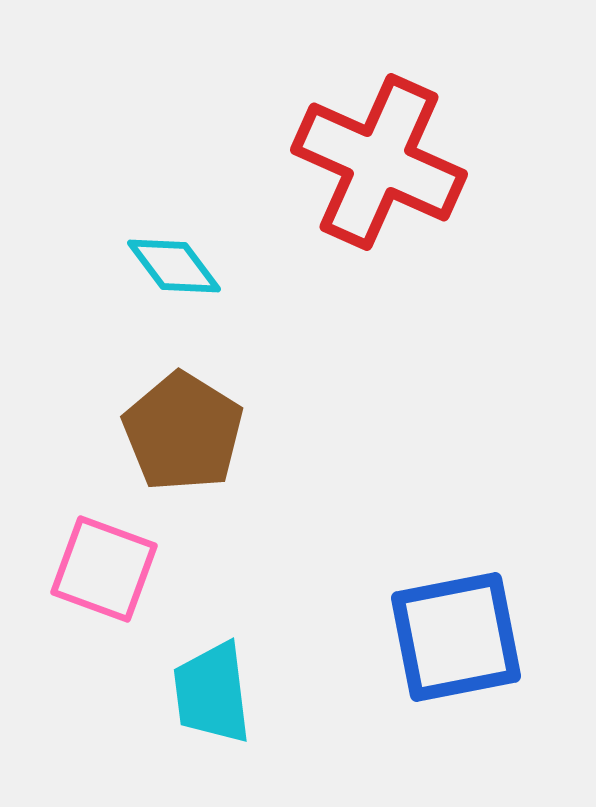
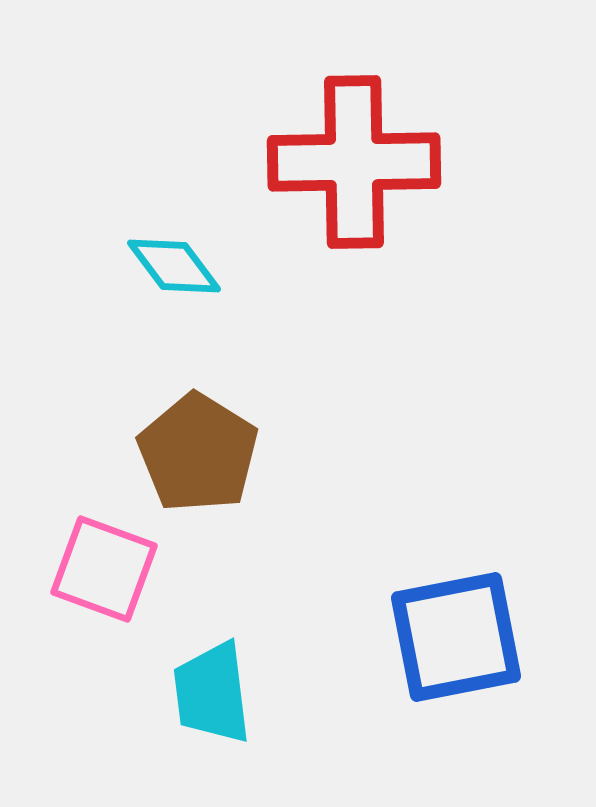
red cross: moved 25 px left; rotated 25 degrees counterclockwise
brown pentagon: moved 15 px right, 21 px down
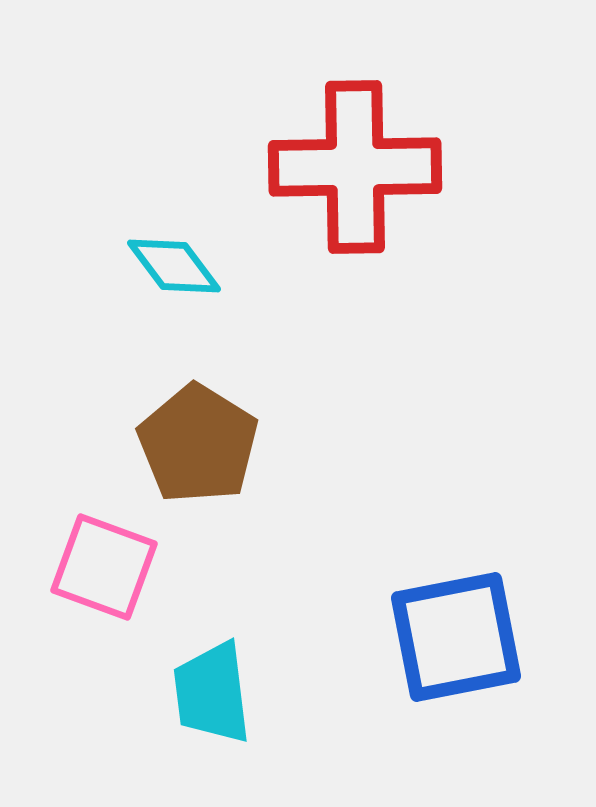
red cross: moved 1 px right, 5 px down
brown pentagon: moved 9 px up
pink square: moved 2 px up
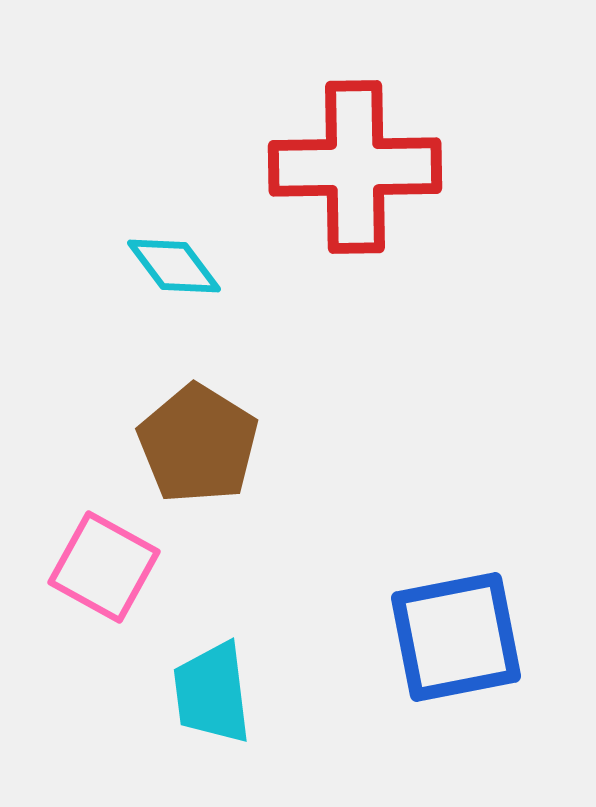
pink square: rotated 9 degrees clockwise
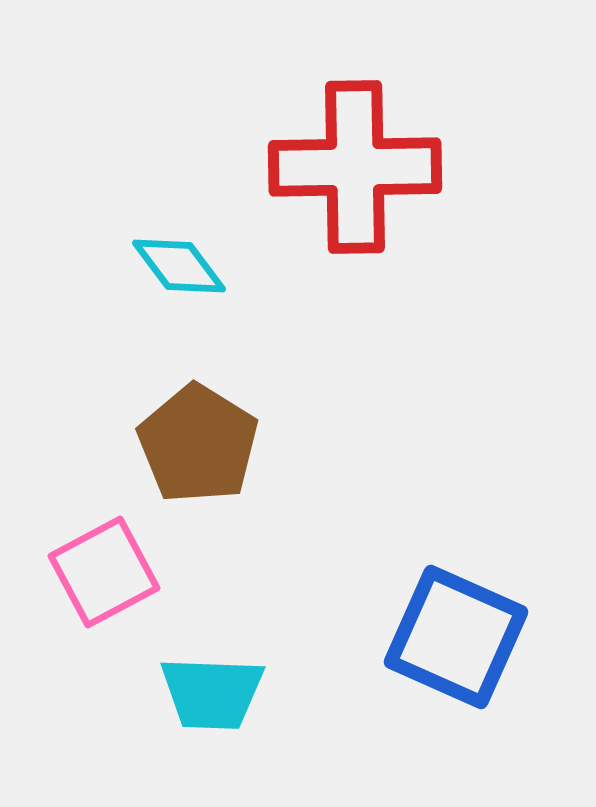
cyan diamond: moved 5 px right
pink square: moved 5 px down; rotated 33 degrees clockwise
blue square: rotated 35 degrees clockwise
cyan trapezoid: rotated 81 degrees counterclockwise
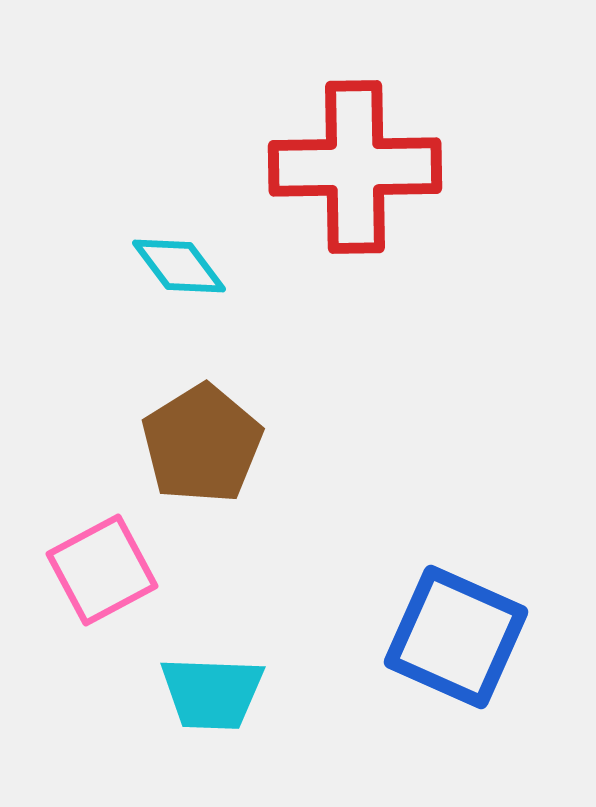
brown pentagon: moved 4 px right; rotated 8 degrees clockwise
pink square: moved 2 px left, 2 px up
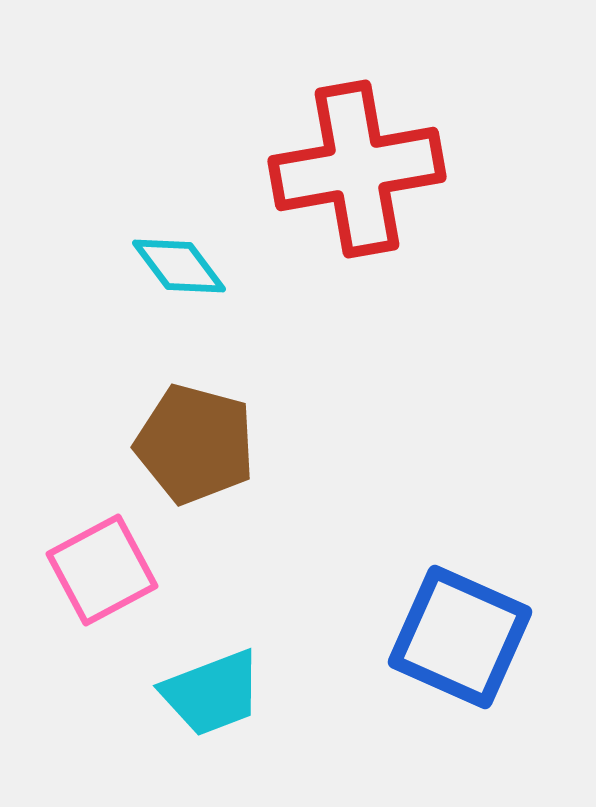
red cross: moved 2 px right, 2 px down; rotated 9 degrees counterclockwise
brown pentagon: moved 7 px left; rotated 25 degrees counterclockwise
blue square: moved 4 px right
cyan trapezoid: rotated 23 degrees counterclockwise
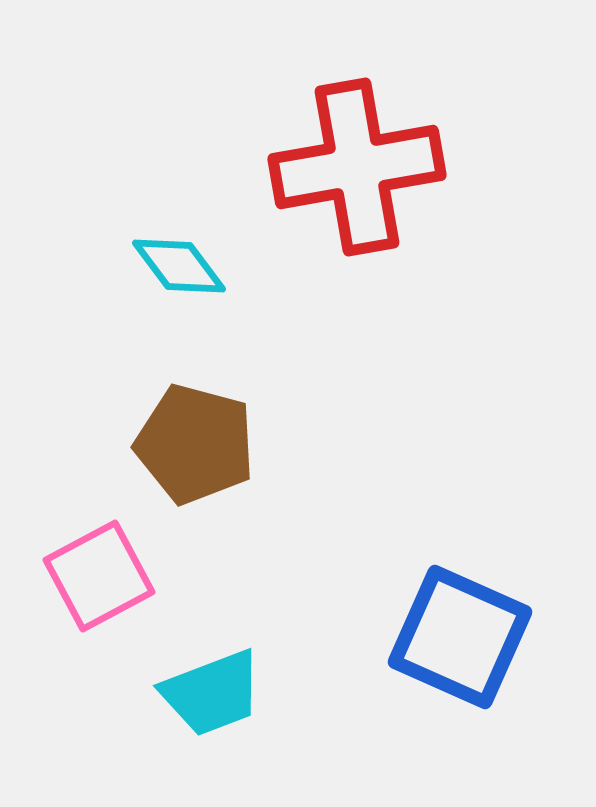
red cross: moved 2 px up
pink square: moved 3 px left, 6 px down
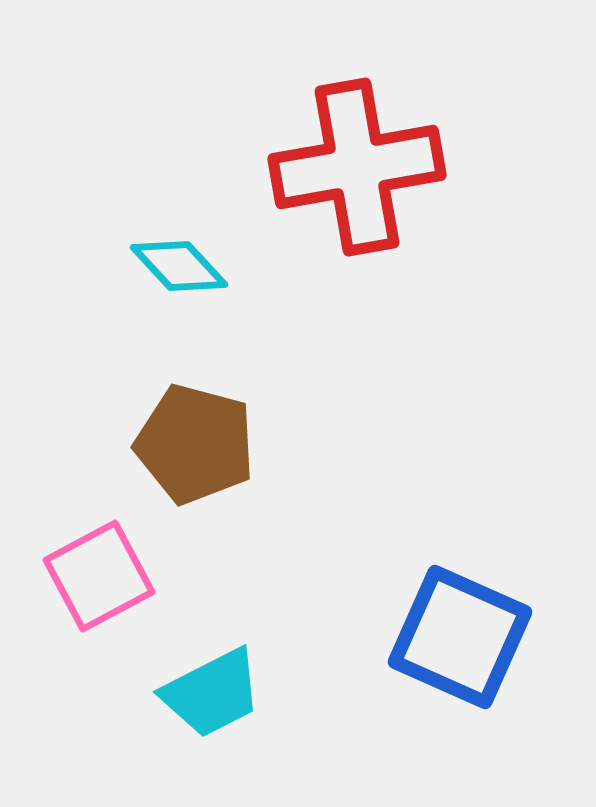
cyan diamond: rotated 6 degrees counterclockwise
cyan trapezoid: rotated 6 degrees counterclockwise
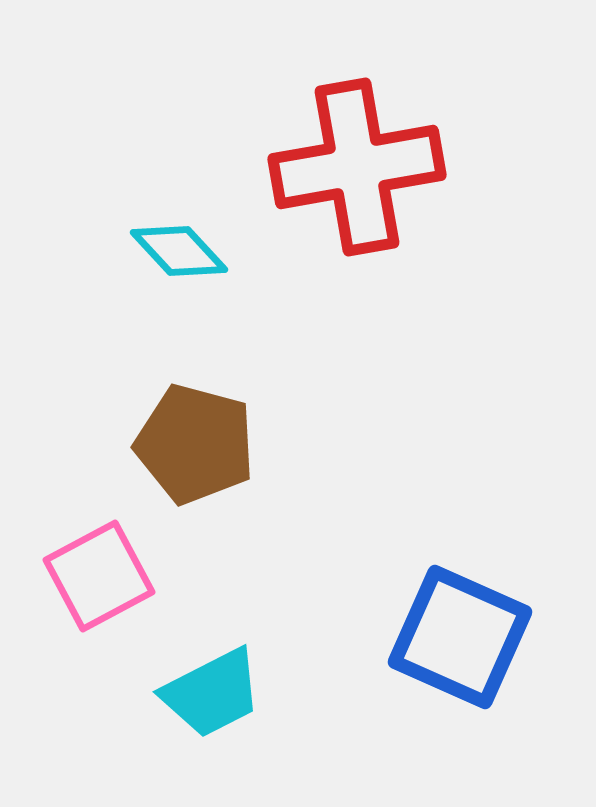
cyan diamond: moved 15 px up
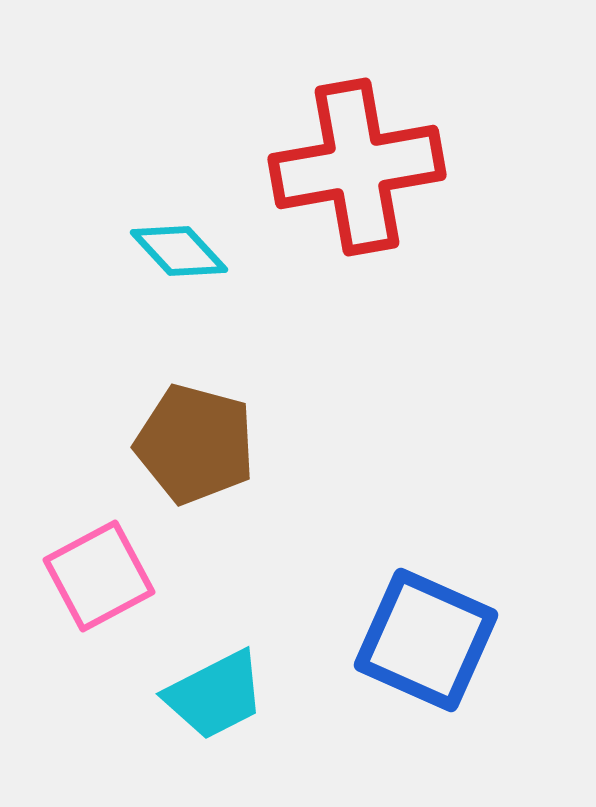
blue square: moved 34 px left, 3 px down
cyan trapezoid: moved 3 px right, 2 px down
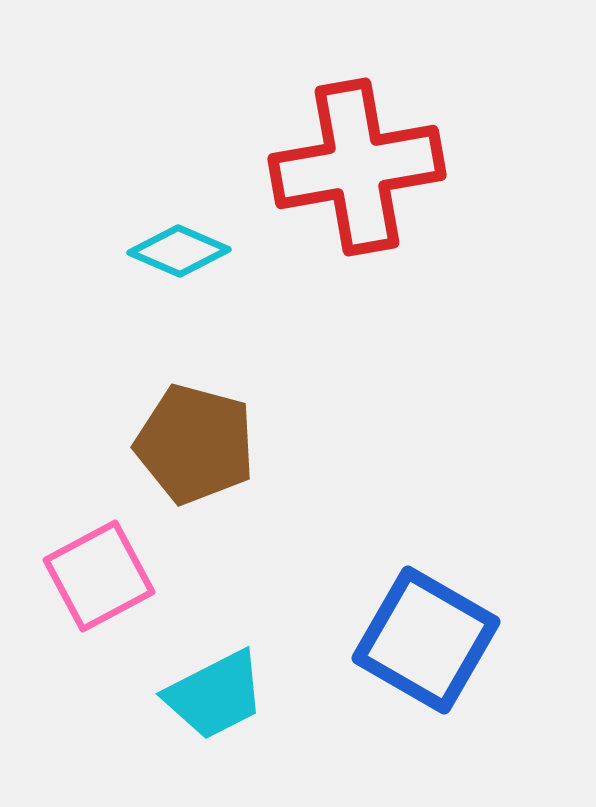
cyan diamond: rotated 24 degrees counterclockwise
blue square: rotated 6 degrees clockwise
